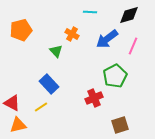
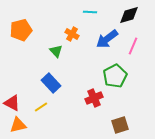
blue rectangle: moved 2 px right, 1 px up
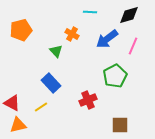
red cross: moved 6 px left, 2 px down
brown square: rotated 18 degrees clockwise
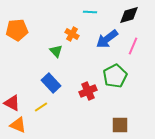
orange pentagon: moved 4 px left; rotated 10 degrees clockwise
red cross: moved 9 px up
orange triangle: rotated 36 degrees clockwise
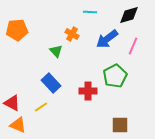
red cross: rotated 24 degrees clockwise
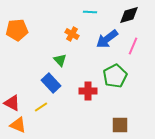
green triangle: moved 4 px right, 9 px down
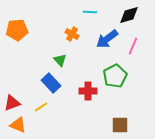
red triangle: rotated 48 degrees counterclockwise
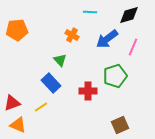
orange cross: moved 1 px down
pink line: moved 1 px down
green pentagon: rotated 10 degrees clockwise
brown square: rotated 24 degrees counterclockwise
